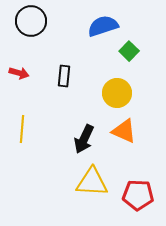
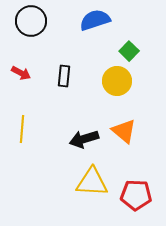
blue semicircle: moved 8 px left, 6 px up
red arrow: moved 2 px right; rotated 12 degrees clockwise
yellow circle: moved 12 px up
orange triangle: rotated 16 degrees clockwise
black arrow: rotated 48 degrees clockwise
red pentagon: moved 2 px left
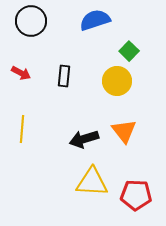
orange triangle: rotated 12 degrees clockwise
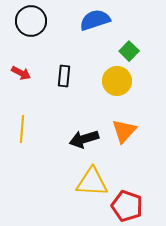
orange triangle: rotated 20 degrees clockwise
red pentagon: moved 9 px left, 11 px down; rotated 16 degrees clockwise
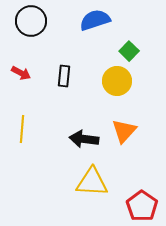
black arrow: rotated 24 degrees clockwise
red pentagon: moved 15 px right; rotated 16 degrees clockwise
